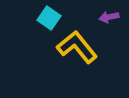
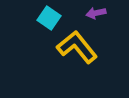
purple arrow: moved 13 px left, 4 px up
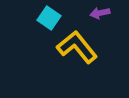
purple arrow: moved 4 px right
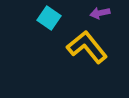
yellow L-shape: moved 10 px right
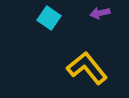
yellow L-shape: moved 21 px down
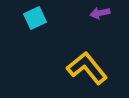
cyan square: moved 14 px left; rotated 30 degrees clockwise
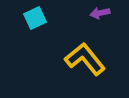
yellow L-shape: moved 2 px left, 9 px up
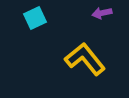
purple arrow: moved 2 px right
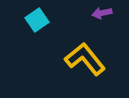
cyan square: moved 2 px right, 2 px down; rotated 10 degrees counterclockwise
